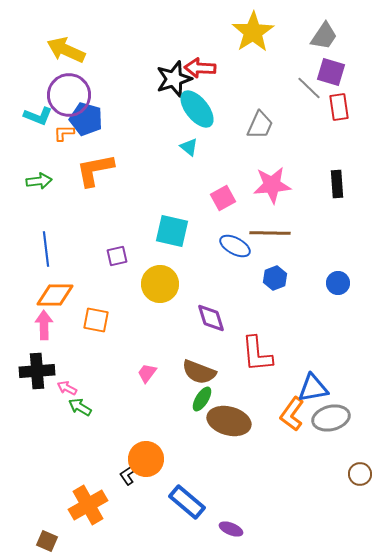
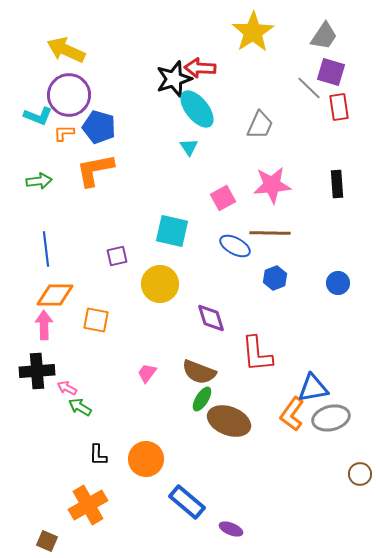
blue pentagon at (86, 119): moved 13 px right, 8 px down
cyan triangle at (189, 147): rotated 18 degrees clockwise
brown ellipse at (229, 421): rotated 6 degrees clockwise
black L-shape at (129, 474): moved 31 px left, 19 px up; rotated 55 degrees counterclockwise
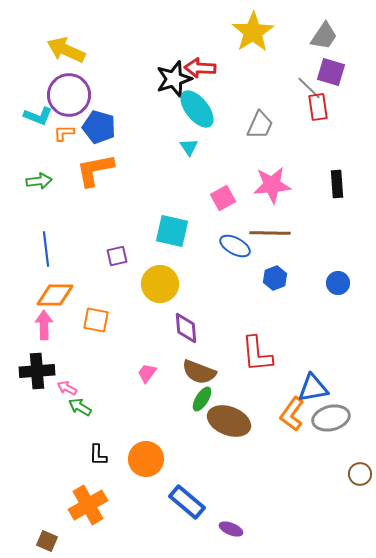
red rectangle at (339, 107): moved 21 px left
purple diamond at (211, 318): moved 25 px left, 10 px down; rotated 12 degrees clockwise
